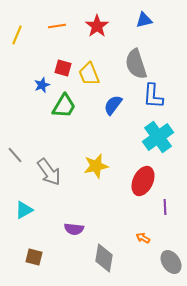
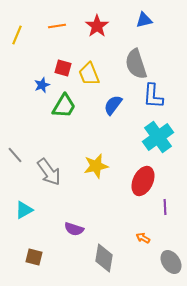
purple semicircle: rotated 12 degrees clockwise
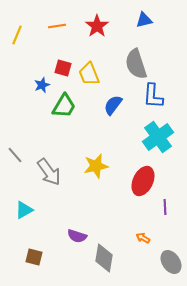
purple semicircle: moved 3 px right, 7 px down
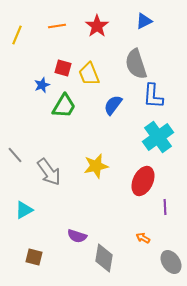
blue triangle: moved 1 px down; rotated 12 degrees counterclockwise
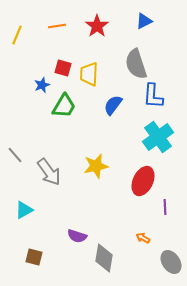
yellow trapezoid: rotated 25 degrees clockwise
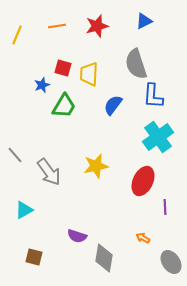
red star: rotated 20 degrees clockwise
